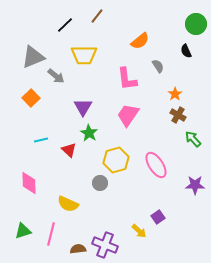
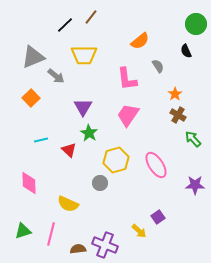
brown line: moved 6 px left, 1 px down
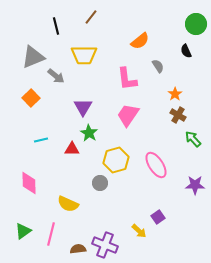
black line: moved 9 px left, 1 px down; rotated 60 degrees counterclockwise
red triangle: moved 3 px right, 1 px up; rotated 42 degrees counterclockwise
green triangle: rotated 18 degrees counterclockwise
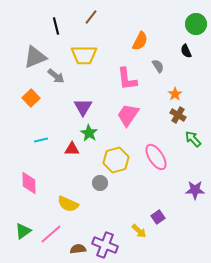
orange semicircle: rotated 24 degrees counterclockwise
gray triangle: moved 2 px right
pink ellipse: moved 8 px up
purple star: moved 5 px down
pink line: rotated 35 degrees clockwise
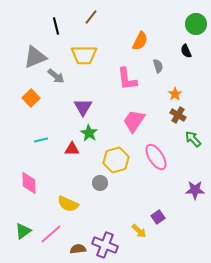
gray semicircle: rotated 16 degrees clockwise
pink trapezoid: moved 6 px right, 6 px down
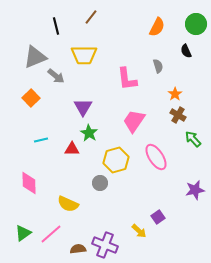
orange semicircle: moved 17 px right, 14 px up
purple star: rotated 12 degrees counterclockwise
green triangle: moved 2 px down
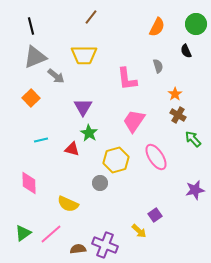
black line: moved 25 px left
red triangle: rotated 14 degrees clockwise
purple square: moved 3 px left, 2 px up
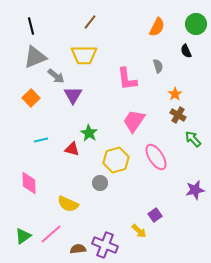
brown line: moved 1 px left, 5 px down
purple triangle: moved 10 px left, 12 px up
green triangle: moved 3 px down
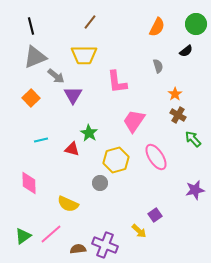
black semicircle: rotated 104 degrees counterclockwise
pink L-shape: moved 10 px left, 3 px down
